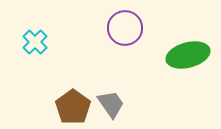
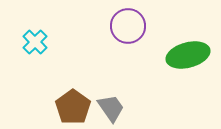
purple circle: moved 3 px right, 2 px up
gray trapezoid: moved 4 px down
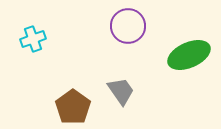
cyan cross: moved 2 px left, 3 px up; rotated 25 degrees clockwise
green ellipse: moved 1 px right; rotated 9 degrees counterclockwise
gray trapezoid: moved 10 px right, 17 px up
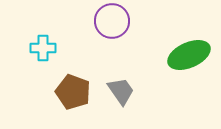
purple circle: moved 16 px left, 5 px up
cyan cross: moved 10 px right, 9 px down; rotated 20 degrees clockwise
brown pentagon: moved 15 px up; rotated 16 degrees counterclockwise
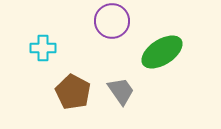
green ellipse: moved 27 px left, 3 px up; rotated 9 degrees counterclockwise
brown pentagon: rotated 8 degrees clockwise
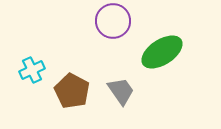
purple circle: moved 1 px right
cyan cross: moved 11 px left, 22 px down; rotated 25 degrees counterclockwise
brown pentagon: moved 1 px left, 1 px up
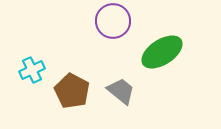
gray trapezoid: rotated 16 degrees counterclockwise
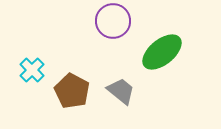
green ellipse: rotated 6 degrees counterclockwise
cyan cross: rotated 20 degrees counterclockwise
